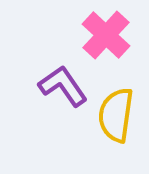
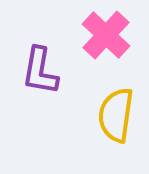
purple L-shape: moved 23 px left, 15 px up; rotated 135 degrees counterclockwise
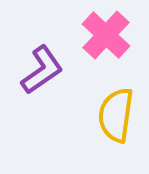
purple L-shape: moved 2 px right, 1 px up; rotated 135 degrees counterclockwise
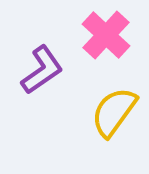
yellow semicircle: moved 2 px left, 3 px up; rotated 28 degrees clockwise
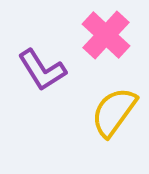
purple L-shape: rotated 93 degrees clockwise
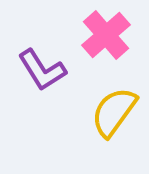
pink cross: rotated 6 degrees clockwise
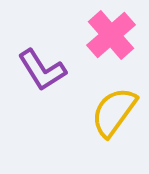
pink cross: moved 5 px right
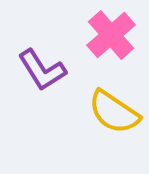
yellow semicircle: rotated 92 degrees counterclockwise
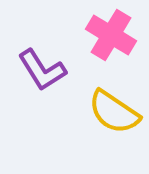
pink cross: rotated 18 degrees counterclockwise
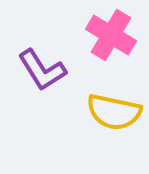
yellow semicircle: rotated 22 degrees counterclockwise
